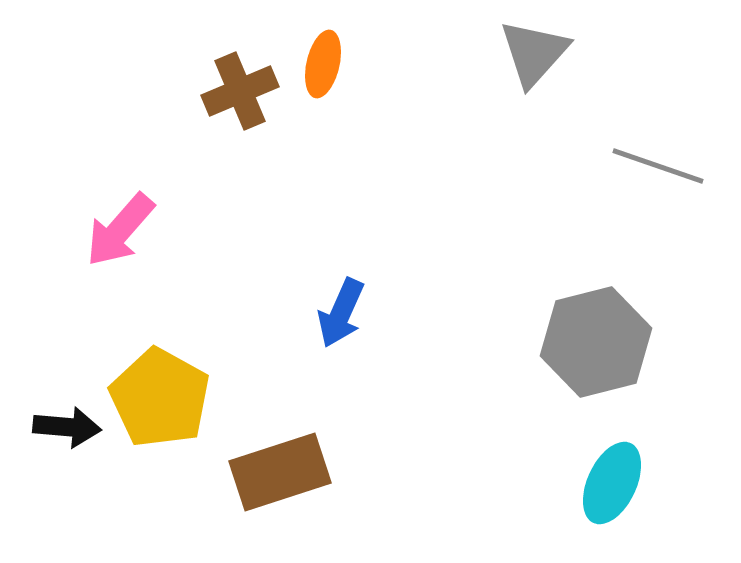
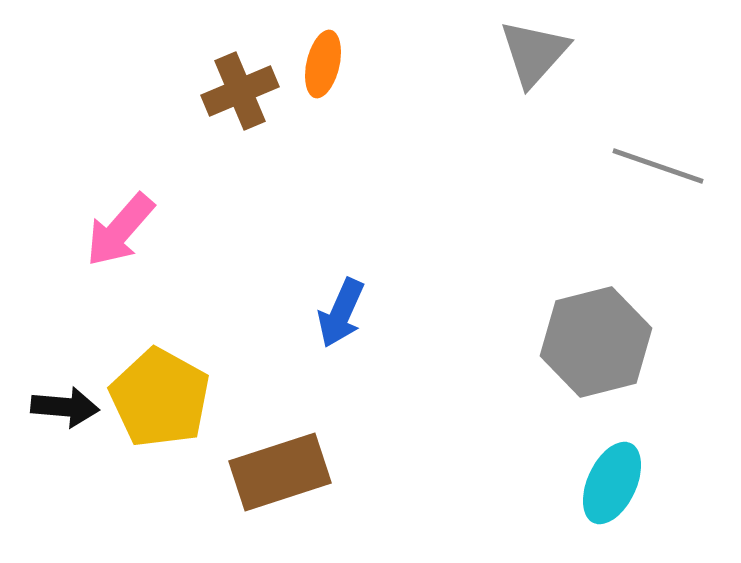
black arrow: moved 2 px left, 20 px up
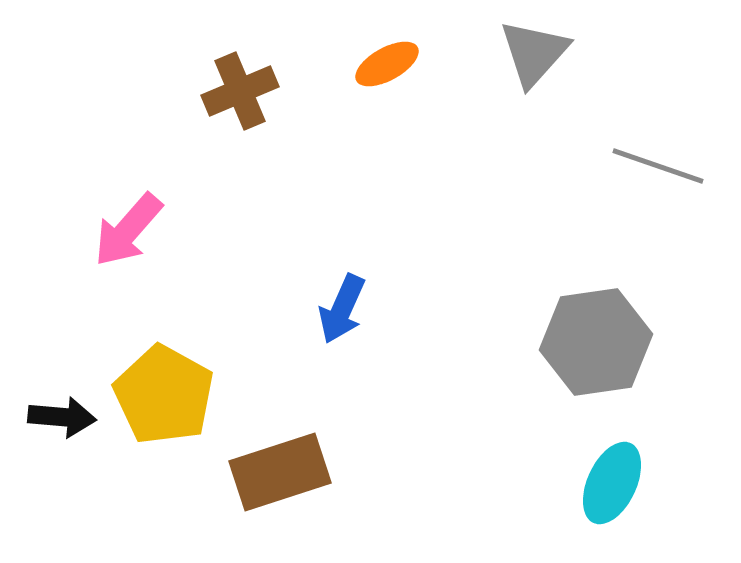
orange ellipse: moved 64 px right; rotated 48 degrees clockwise
pink arrow: moved 8 px right
blue arrow: moved 1 px right, 4 px up
gray hexagon: rotated 6 degrees clockwise
yellow pentagon: moved 4 px right, 3 px up
black arrow: moved 3 px left, 10 px down
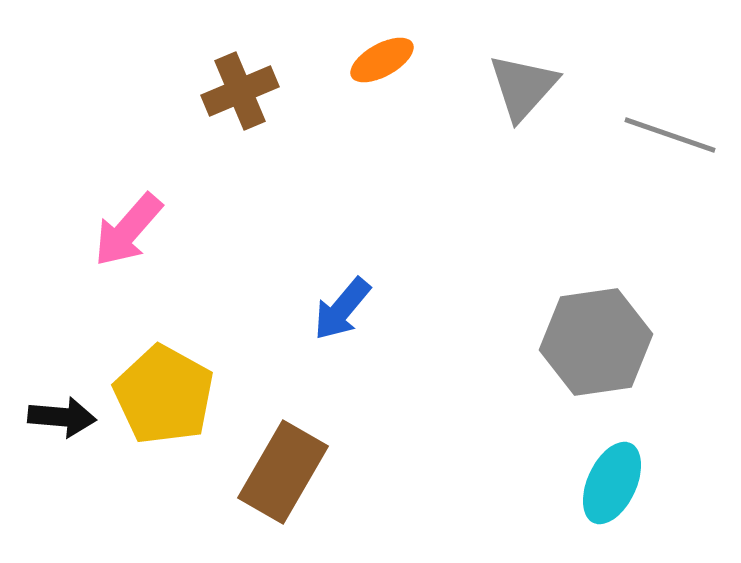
gray triangle: moved 11 px left, 34 px down
orange ellipse: moved 5 px left, 4 px up
gray line: moved 12 px right, 31 px up
blue arrow: rotated 16 degrees clockwise
brown rectangle: moved 3 px right; rotated 42 degrees counterclockwise
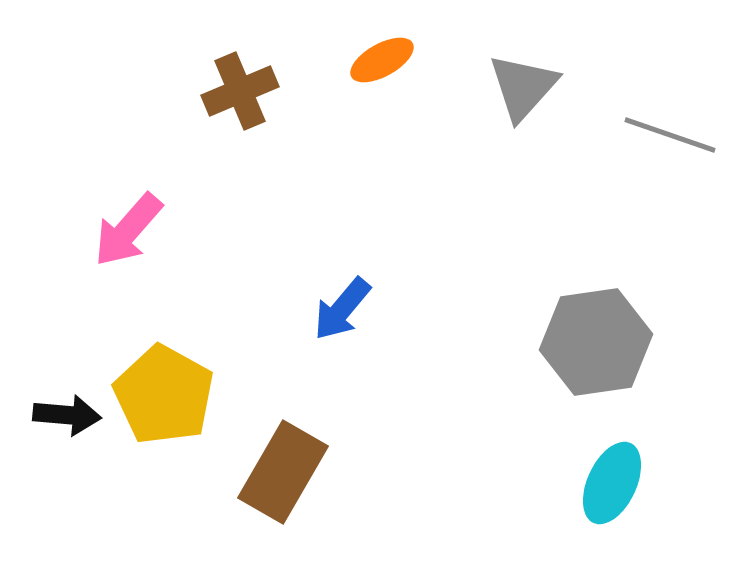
black arrow: moved 5 px right, 2 px up
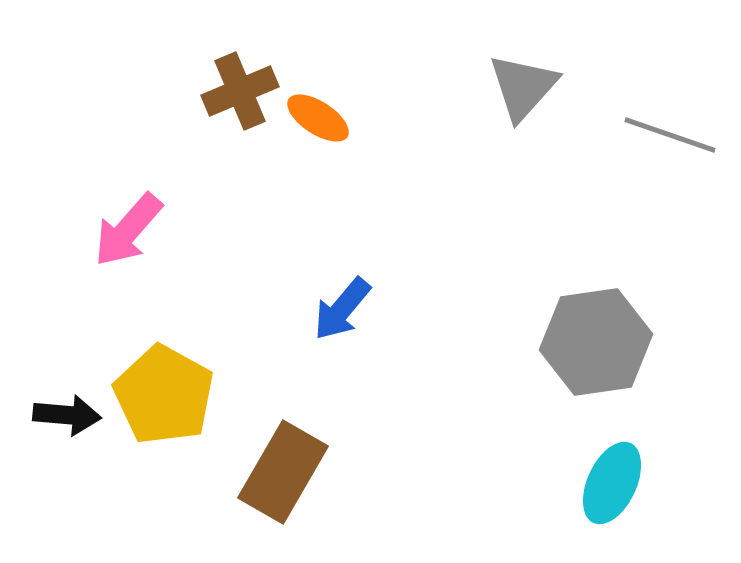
orange ellipse: moved 64 px left, 58 px down; rotated 62 degrees clockwise
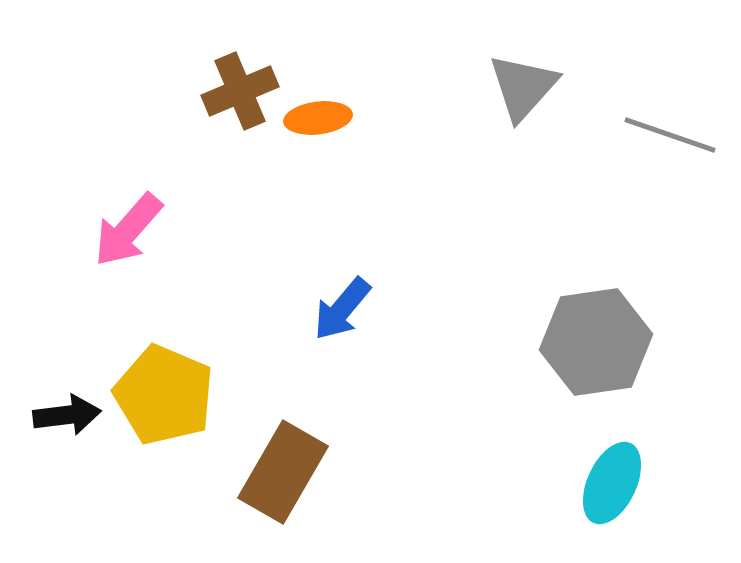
orange ellipse: rotated 40 degrees counterclockwise
yellow pentagon: rotated 6 degrees counterclockwise
black arrow: rotated 12 degrees counterclockwise
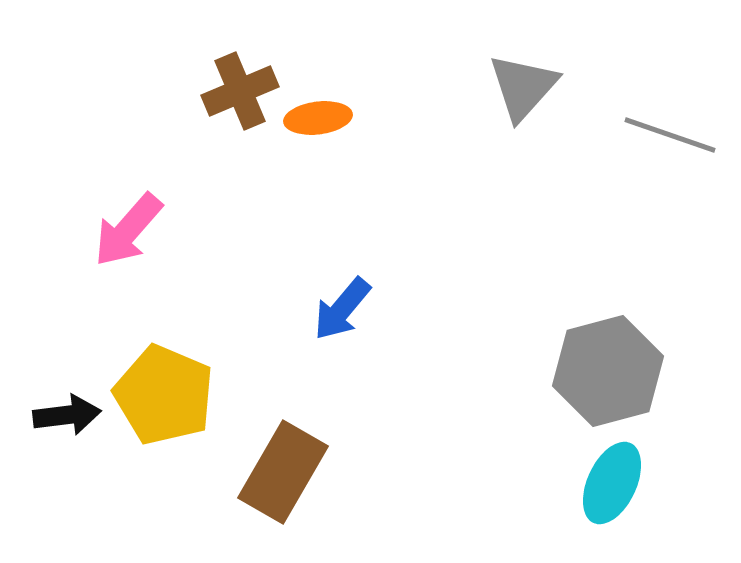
gray hexagon: moved 12 px right, 29 px down; rotated 7 degrees counterclockwise
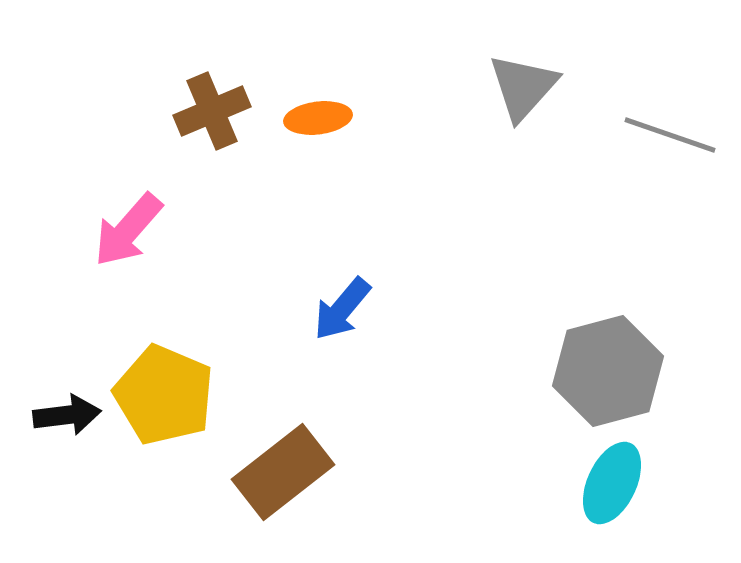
brown cross: moved 28 px left, 20 px down
brown rectangle: rotated 22 degrees clockwise
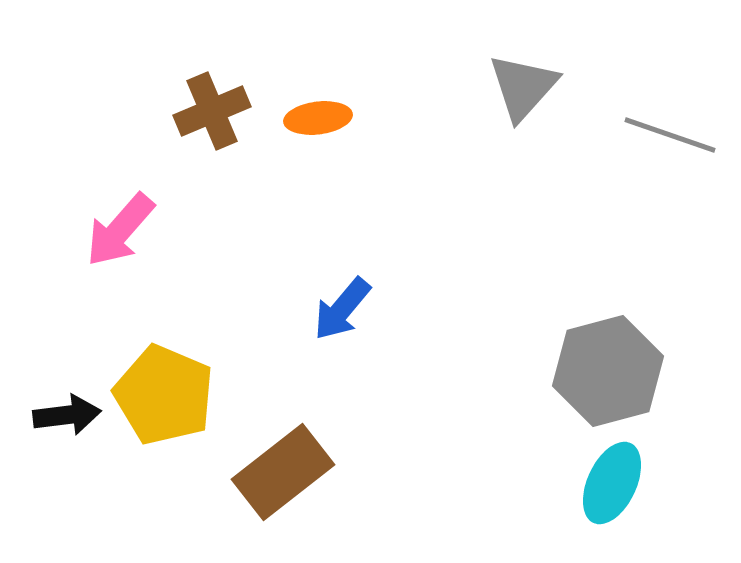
pink arrow: moved 8 px left
